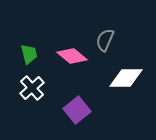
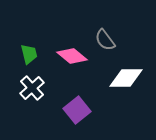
gray semicircle: rotated 60 degrees counterclockwise
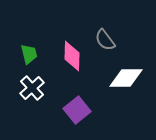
pink diamond: rotated 52 degrees clockwise
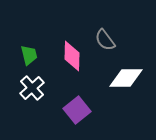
green trapezoid: moved 1 px down
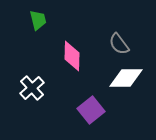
gray semicircle: moved 14 px right, 4 px down
green trapezoid: moved 9 px right, 35 px up
purple square: moved 14 px right
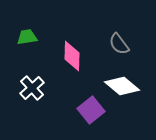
green trapezoid: moved 11 px left, 17 px down; rotated 85 degrees counterclockwise
white diamond: moved 4 px left, 8 px down; rotated 40 degrees clockwise
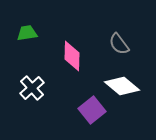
green trapezoid: moved 4 px up
purple square: moved 1 px right
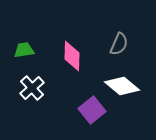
green trapezoid: moved 3 px left, 17 px down
gray semicircle: rotated 120 degrees counterclockwise
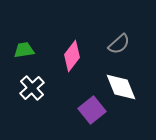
gray semicircle: rotated 25 degrees clockwise
pink diamond: rotated 36 degrees clockwise
white diamond: moved 1 px left, 1 px down; rotated 28 degrees clockwise
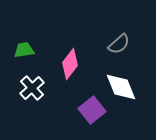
pink diamond: moved 2 px left, 8 px down
